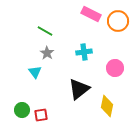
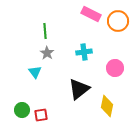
green line: rotated 56 degrees clockwise
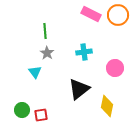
orange circle: moved 6 px up
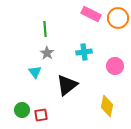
orange circle: moved 3 px down
green line: moved 2 px up
pink circle: moved 2 px up
black triangle: moved 12 px left, 4 px up
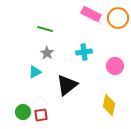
green line: rotated 70 degrees counterclockwise
cyan triangle: rotated 40 degrees clockwise
yellow diamond: moved 2 px right, 1 px up
green circle: moved 1 px right, 2 px down
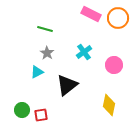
cyan cross: rotated 28 degrees counterclockwise
pink circle: moved 1 px left, 1 px up
cyan triangle: moved 2 px right
green circle: moved 1 px left, 2 px up
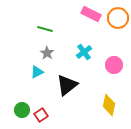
red square: rotated 24 degrees counterclockwise
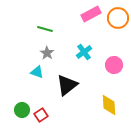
pink rectangle: rotated 54 degrees counterclockwise
cyan triangle: rotated 48 degrees clockwise
yellow diamond: rotated 15 degrees counterclockwise
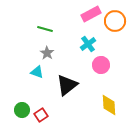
orange circle: moved 3 px left, 3 px down
cyan cross: moved 4 px right, 8 px up
pink circle: moved 13 px left
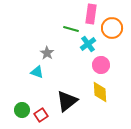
pink rectangle: rotated 54 degrees counterclockwise
orange circle: moved 3 px left, 7 px down
green line: moved 26 px right
black triangle: moved 16 px down
yellow diamond: moved 9 px left, 13 px up
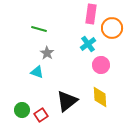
green line: moved 32 px left
yellow diamond: moved 5 px down
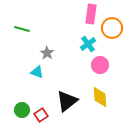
green line: moved 17 px left
pink circle: moved 1 px left
